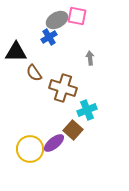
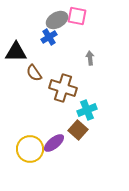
brown square: moved 5 px right
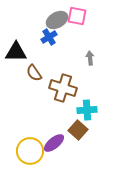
cyan cross: rotated 18 degrees clockwise
yellow circle: moved 2 px down
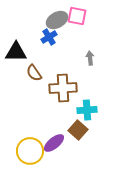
brown cross: rotated 20 degrees counterclockwise
